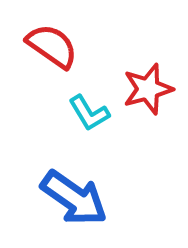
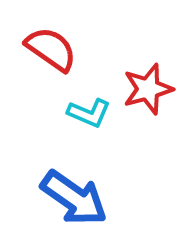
red semicircle: moved 1 px left, 3 px down
cyan L-shape: rotated 36 degrees counterclockwise
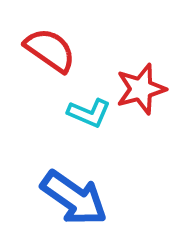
red semicircle: moved 1 px left, 1 px down
red star: moved 7 px left
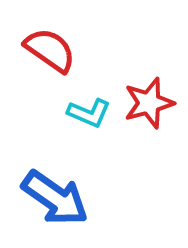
red star: moved 8 px right, 14 px down
blue arrow: moved 19 px left
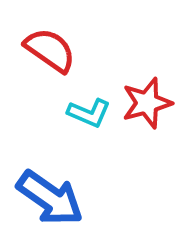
red star: moved 2 px left
blue arrow: moved 5 px left
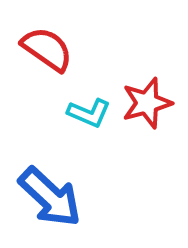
red semicircle: moved 3 px left, 1 px up
blue arrow: moved 1 px up; rotated 8 degrees clockwise
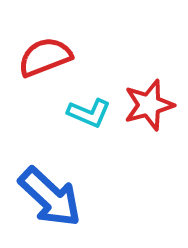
red semicircle: moved 2 px left, 8 px down; rotated 56 degrees counterclockwise
red star: moved 2 px right, 2 px down
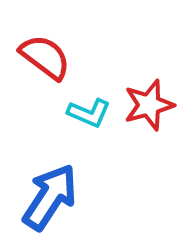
red semicircle: rotated 58 degrees clockwise
blue arrow: rotated 100 degrees counterclockwise
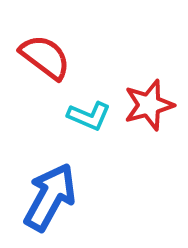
cyan L-shape: moved 3 px down
blue arrow: rotated 4 degrees counterclockwise
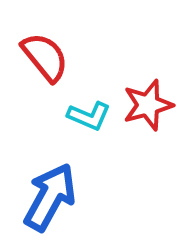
red semicircle: rotated 14 degrees clockwise
red star: moved 1 px left
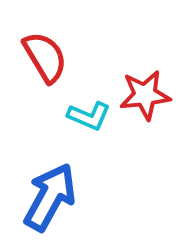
red semicircle: rotated 8 degrees clockwise
red star: moved 3 px left, 10 px up; rotated 9 degrees clockwise
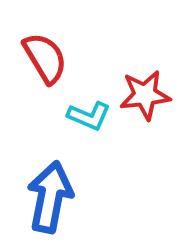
red semicircle: moved 1 px down
blue arrow: rotated 18 degrees counterclockwise
